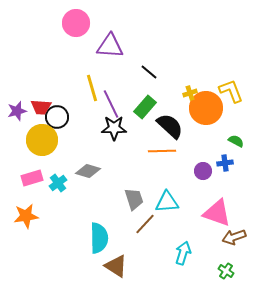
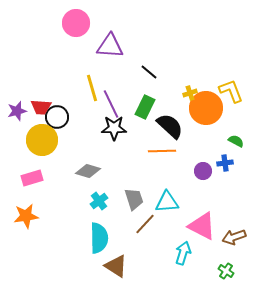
green rectangle: rotated 15 degrees counterclockwise
cyan cross: moved 41 px right, 18 px down
pink triangle: moved 15 px left, 13 px down; rotated 8 degrees clockwise
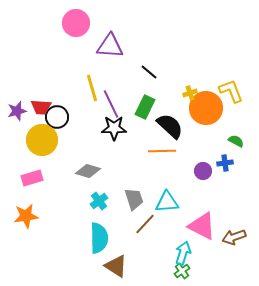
green cross: moved 44 px left; rotated 21 degrees clockwise
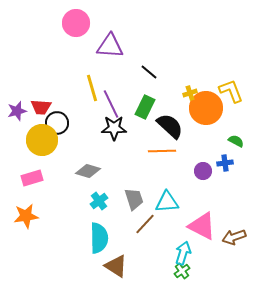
black circle: moved 6 px down
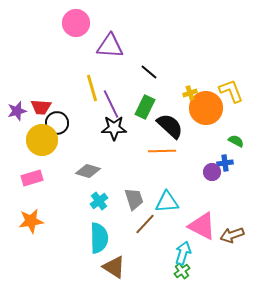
purple circle: moved 9 px right, 1 px down
orange star: moved 5 px right, 5 px down
brown arrow: moved 2 px left, 2 px up
brown triangle: moved 2 px left, 1 px down
